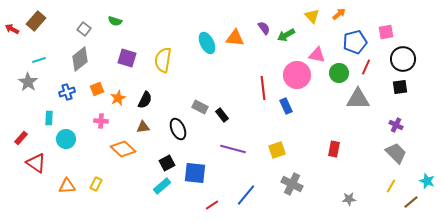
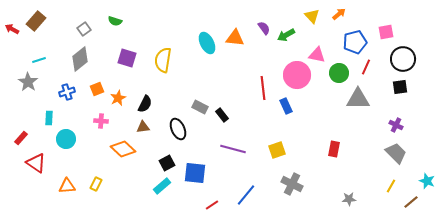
gray square at (84, 29): rotated 16 degrees clockwise
black semicircle at (145, 100): moved 4 px down
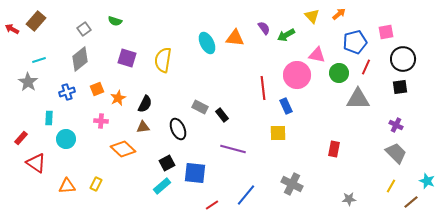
yellow square at (277, 150): moved 1 px right, 17 px up; rotated 18 degrees clockwise
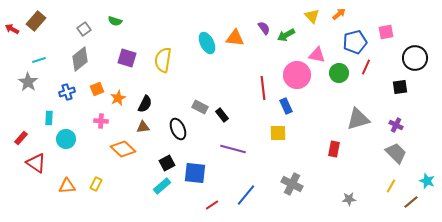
black circle at (403, 59): moved 12 px right, 1 px up
gray triangle at (358, 99): moved 20 px down; rotated 15 degrees counterclockwise
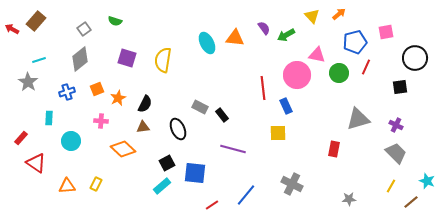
cyan circle at (66, 139): moved 5 px right, 2 px down
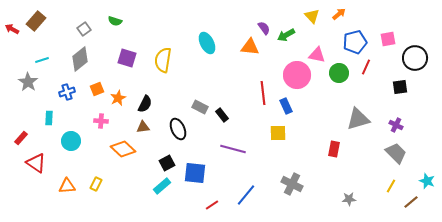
pink square at (386, 32): moved 2 px right, 7 px down
orange triangle at (235, 38): moved 15 px right, 9 px down
cyan line at (39, 60): moved 3 px right
red line at (263, 88): moved 5 px down
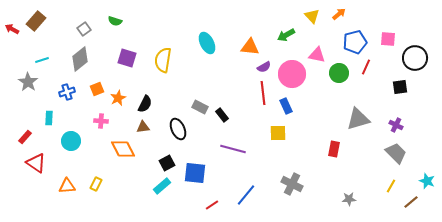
purple semicircle at (264, 28): moved 39 px down; rotated 96 degrees clockwise
pink square at (388, 39): rotated 14 degrees clockwise
pink circle at (297, 75): moved 5 px left, 1 px up
red rectangle at (21, 138): moved 4 px right, 1 px up
orange diamond at (123, 149): rotated 20 degrees clockwise
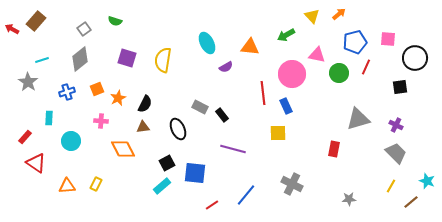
purple semicircle at (264, 67): moved 38 px left
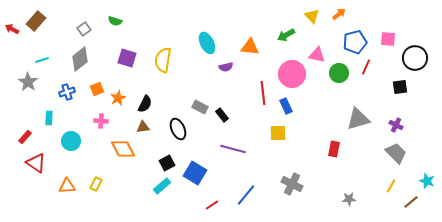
purple semicircle at (226, 67): rotated 16 degrees clockwise
blue square at (195, 173): rotated 25 degrees clockwise
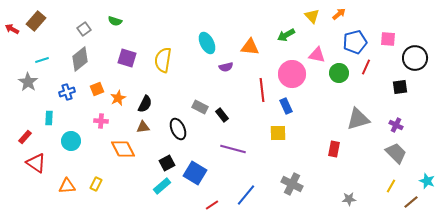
red line at (263, 93): moved 1 px left, 3 px up
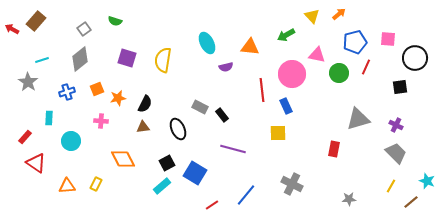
orange star at (118, 98): rotated 14 degrees clockwise
orange diamond at (123, 149): moved 10 px down
